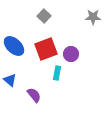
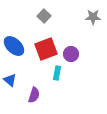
purple semicircle: rotated 56 degrees clockwise
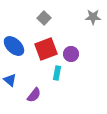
gray square: moved 2 px down
purple semicircle: rotated 21 degrees clockwise
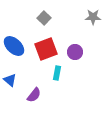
purple circle: moved 4 px right, 2 px up
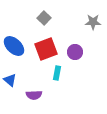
gray star: moved 5 px down
purple semicircle: rotated 49 degrees clockwise
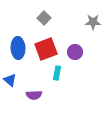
blue ellipse: moved 4 px right, 2 px down; rotated 45 degrees clockwise
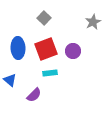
gray star: rotated 28 degrees counterclockwise
purple circle: moved 2 px left, 1 px up
cyan rectangle: moved 7 px left; rotated 72 degrees clockwise
purple semicircle: rotated 42 degrees counterclockwise
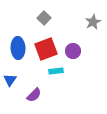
cyan rectangle: moved 6 px right, 2 px up
blue triangle: rotated 24 degrees clockwise
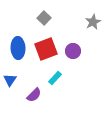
cyan rectangle: moved 1 px left, 7 px down; rotated 40 degrees counterclockwise
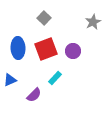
blue triangle: rotated 32 degrees clockwise
